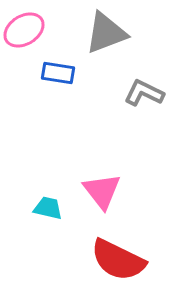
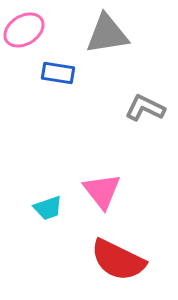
gray triangle: moved 1 px right, 1 px down; rotated 12 degrees clockwise
gray L-shape: moved 1 px right, 15 px down
cyan trapezoid: rotated 148 degrees clockwise
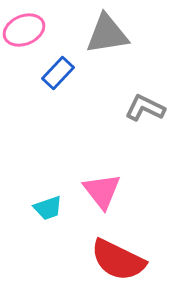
pink ellipse: rotated 9 degrees clockwise
blue rectangle: rotated 56 degrees counterclockwise
